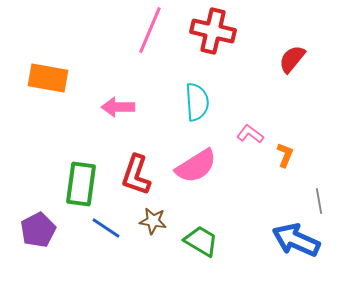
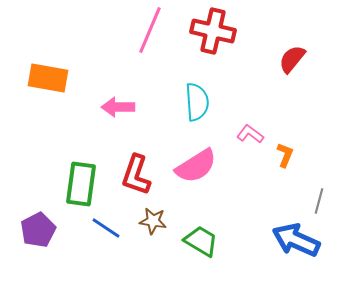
gray line: rotated 25 degrees clockwise
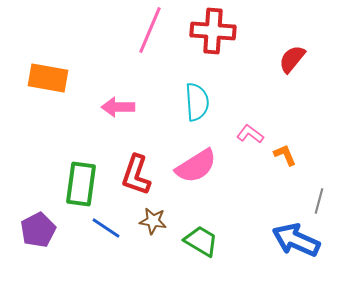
red cross: rotated 9 degrees counterclockwise
orange L-shape: rotated 45 degrees counterclockwise
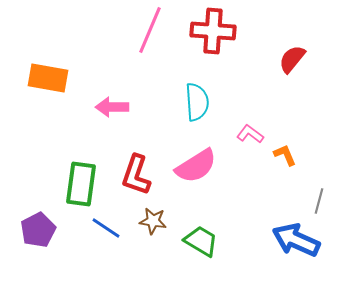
pink arrow: moved 6 px left
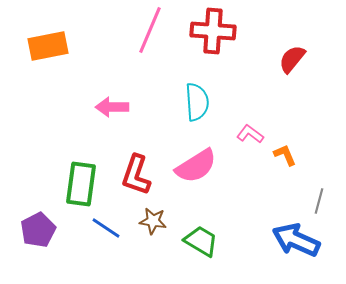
orange rectangle: moved 32 px up; rotated 21 degrees counterclockwise
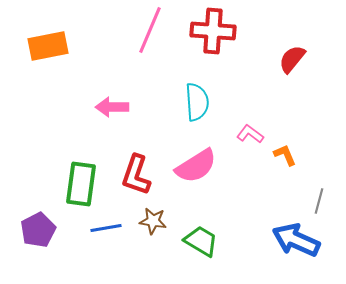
blue line: rotated 44 degrees counterclockwise
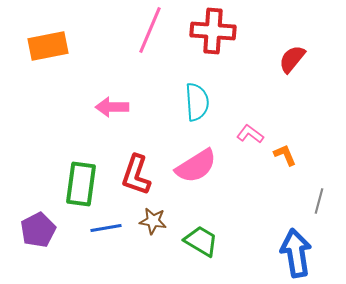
blue arrow: moved 13 px down; rotated 57 degrees clockwise
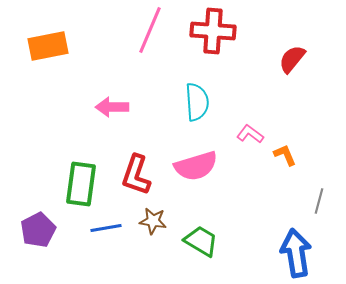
pink semicircle: rotated 15 degrees clockwise
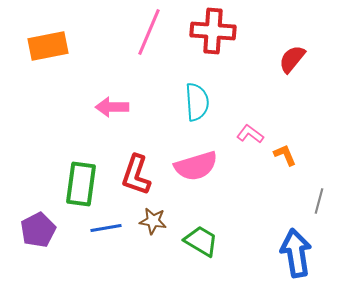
pink line: moved 1 px left, 2 px down
